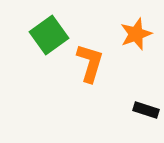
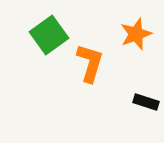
black rectangle: moved 8 px up
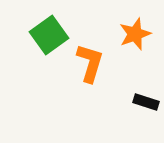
orange star: moved 1 px left
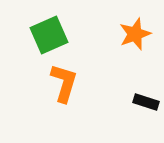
green square: rotated 12 degrees clockwise
orange L-shape: moved 26 px left, 20 px down
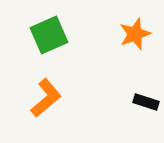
orange L-shape: moved 18 px left, 15 px down; rotated 33 degrees clockwise
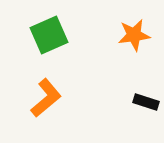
orange star: moved 1 px left, 1 px down; rotated 12 degrees clockwise
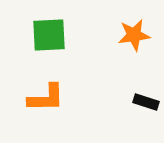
green square: rotated 21 degrees clockwise
orange L-shape: rotated 39 degrees clockwise
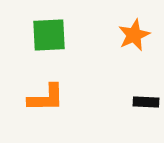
orange star: rotated 16 degrees counterclockwise
black rectangle: rotated 15 degrees counterclockwise
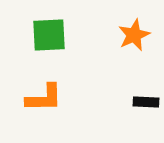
orange L-shape: moved 2 px left
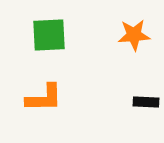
orange star: rotated 20 degrees clockwise
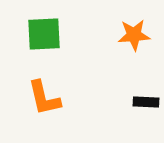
green square: moved 5 px left, 1 px up
orange L-shape: rotated 78 degrees clockwise
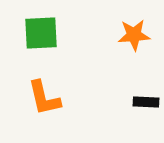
green square: moved 3 px left, 1 px up
